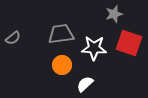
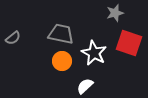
gray star: moved 1 px right, 1 px up
gray trapezoid: rotated 20 degrees clockwise
white star: moved 5 px down; rotated 25 degrees clockwise
orange circle: moved 4 px up
white semicircle: moved 2 px down
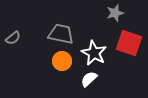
white semicircle: moved 4 px right, 7 px up
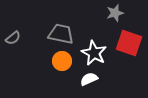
white semicircle: rotated 18 degrees clockwise
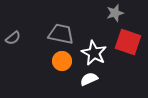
red square: moved 1 px left, 1 px up
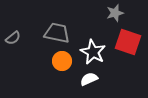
gray trapezoid: moved 4 px left, 1 px up
white star: moved 1 px left, 1 px up
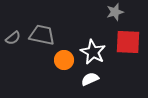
gray star: moved 1 px up
gray trapezoid: moved 15 px left, 2 px down
red square: rotated 16 degrees counterclockwise
orange circle: moved 2 px right, 1 px up
white semicircle: moved 1 px right
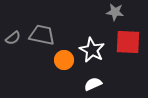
gray star: rotated 24 degrees clockwise
white star: moved 1 px left, 2 px up
white semicircle: moved 3 px right, 5 px down
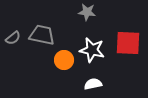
gray star: moved 28 px left
red square: moved 1 px down
white star: rotated 15 degrees counterclockwise
white semicircle: rotated 12 degrees clockwise
